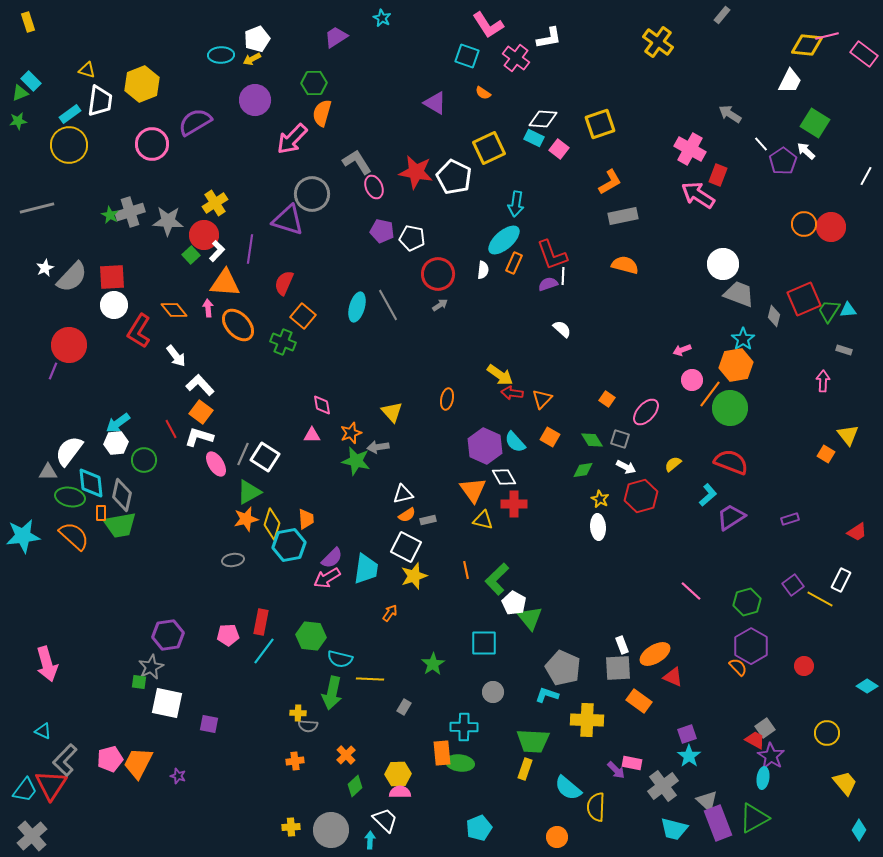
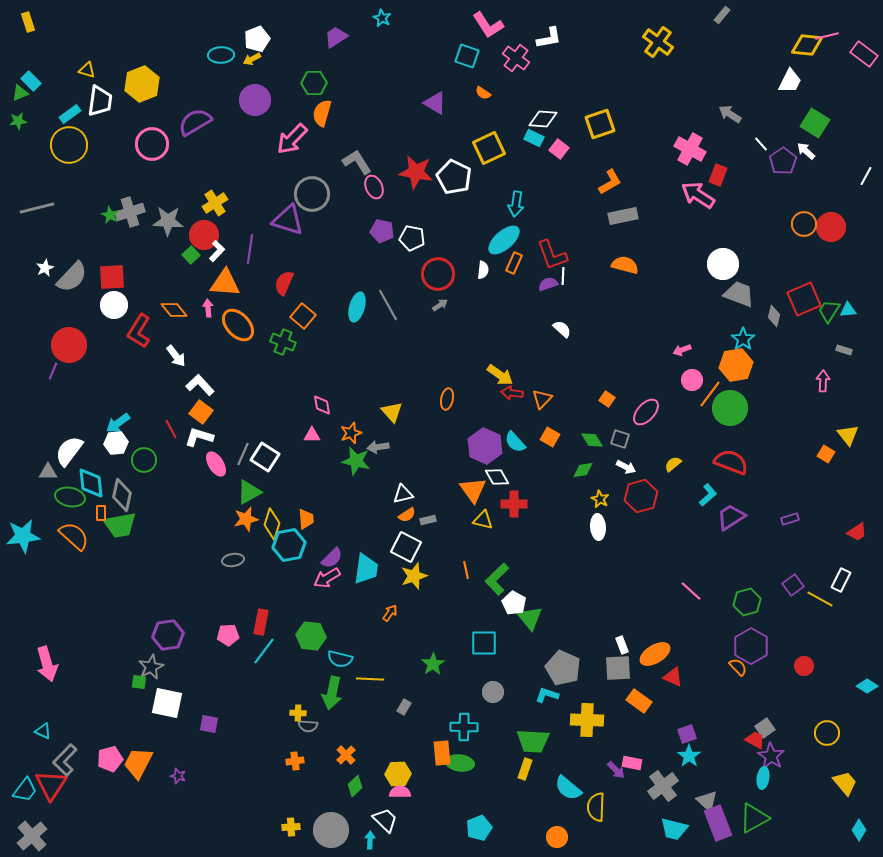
white diamond at (504, 477): moved 7 px left
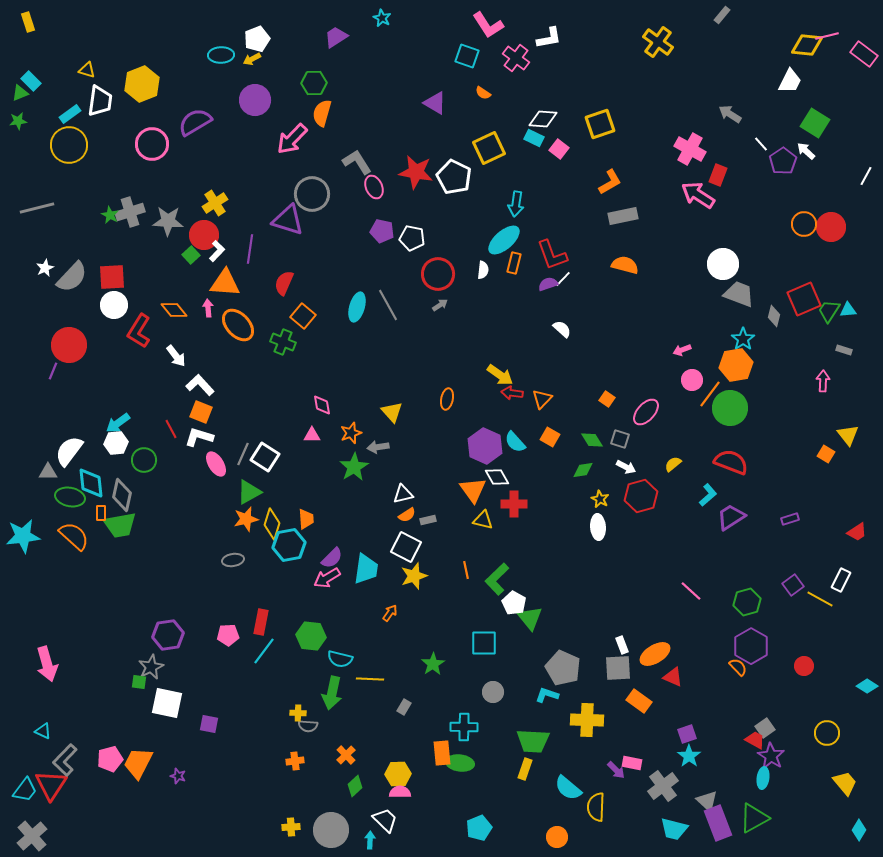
orange rectangle at (514, 263): rotated 10 degrees counterclockwise
white line at (563, 276): moved 3 px down; rotated 42 degrees clockwise
orange square at (201, 412): rotated 15 degrees counterclockwise
green star at (356, 461): moved 2 px left, 6 px down; rotated 28 degrees clockwise
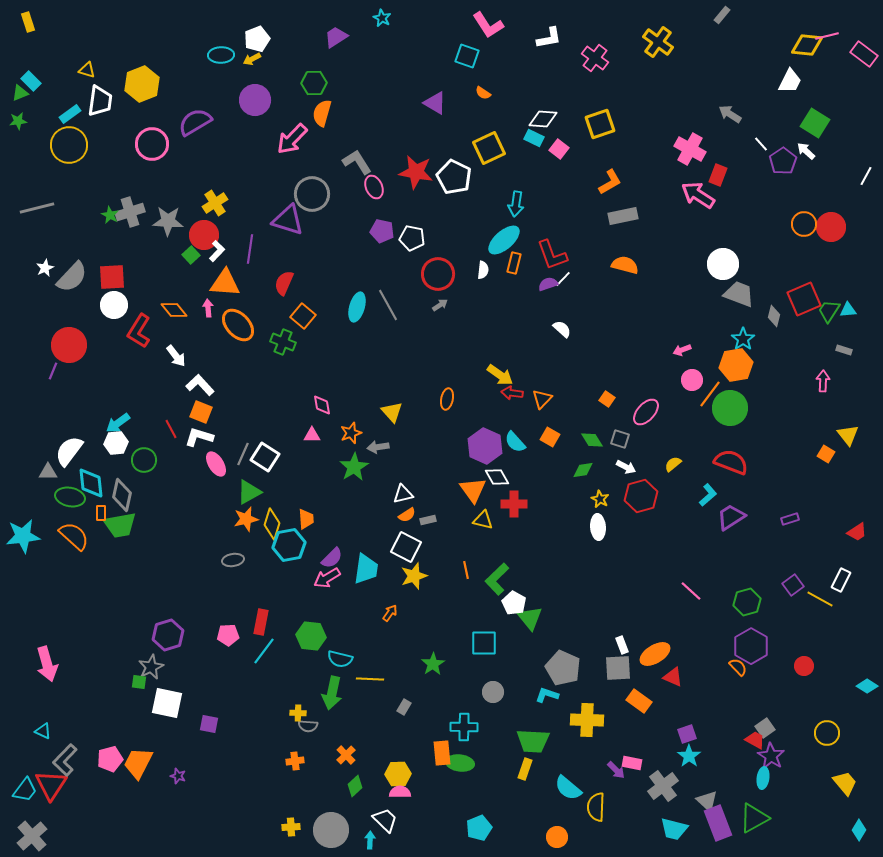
pink cross at (516, 58): moved 79 px right
purple hexagon at (168, 635): rotated 8 degrees counterclockwise
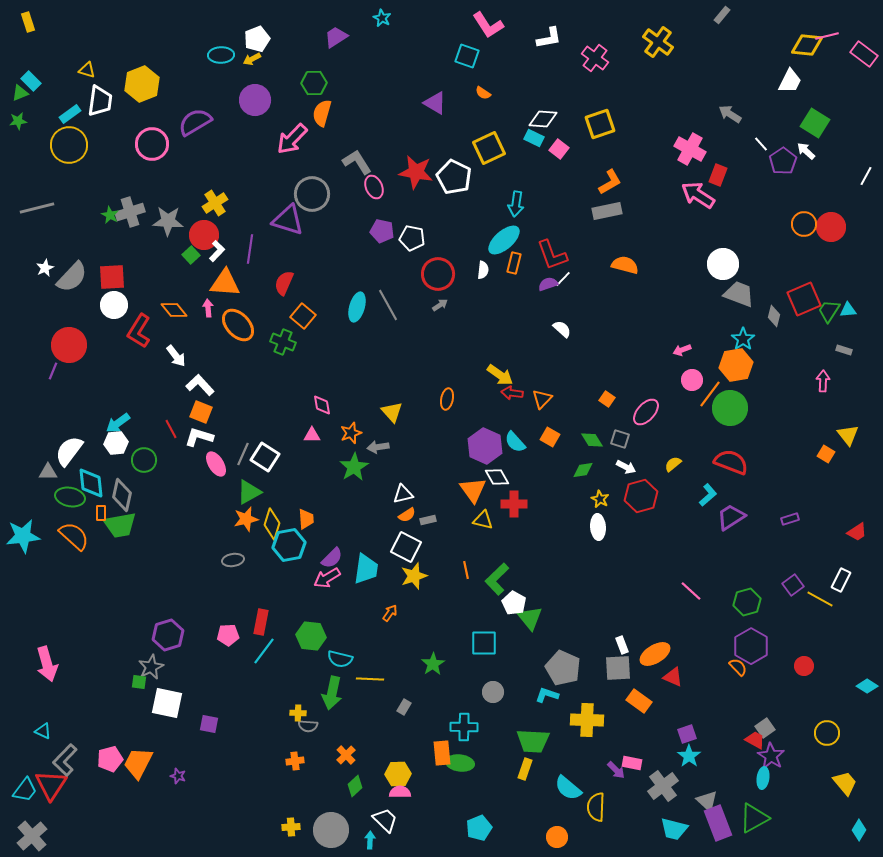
gray rectangle at (623, 216): moved 16 px left, 5 px up
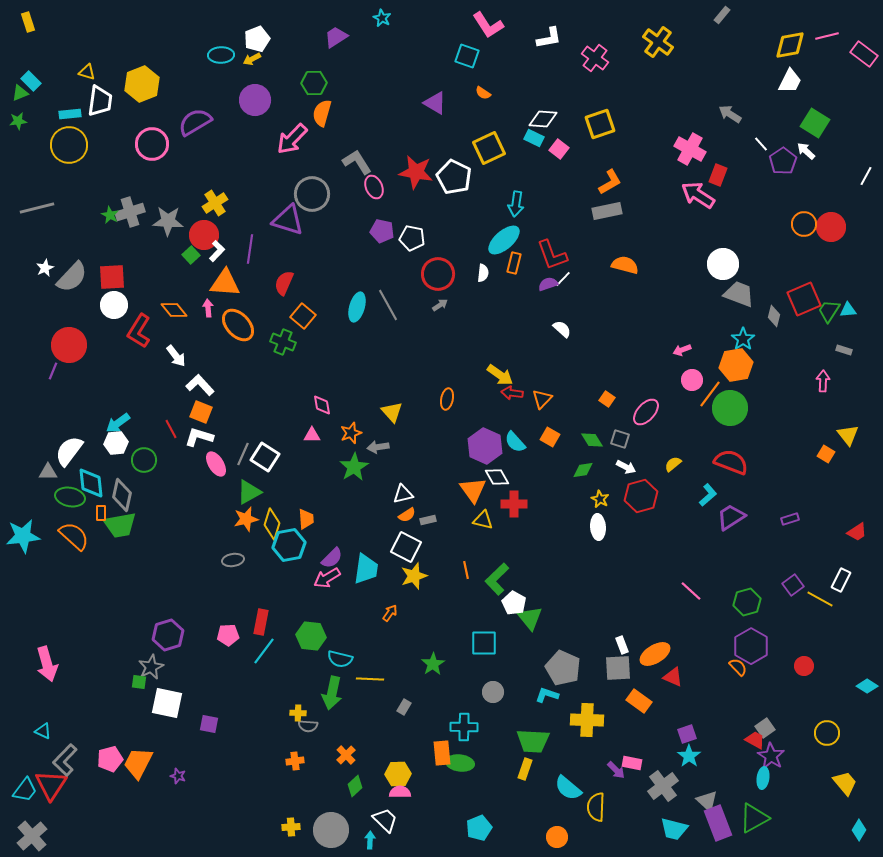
yellow diamond at (807, 45): moved 17 px left; rotated 16 degrees counterclockwise
yellow triangle at (87, 70): moved 2 px down
cyan rectangle at (70, 114): rotated 30 degrees clockwise
white semicircle at (483, 270): moved 3 px down
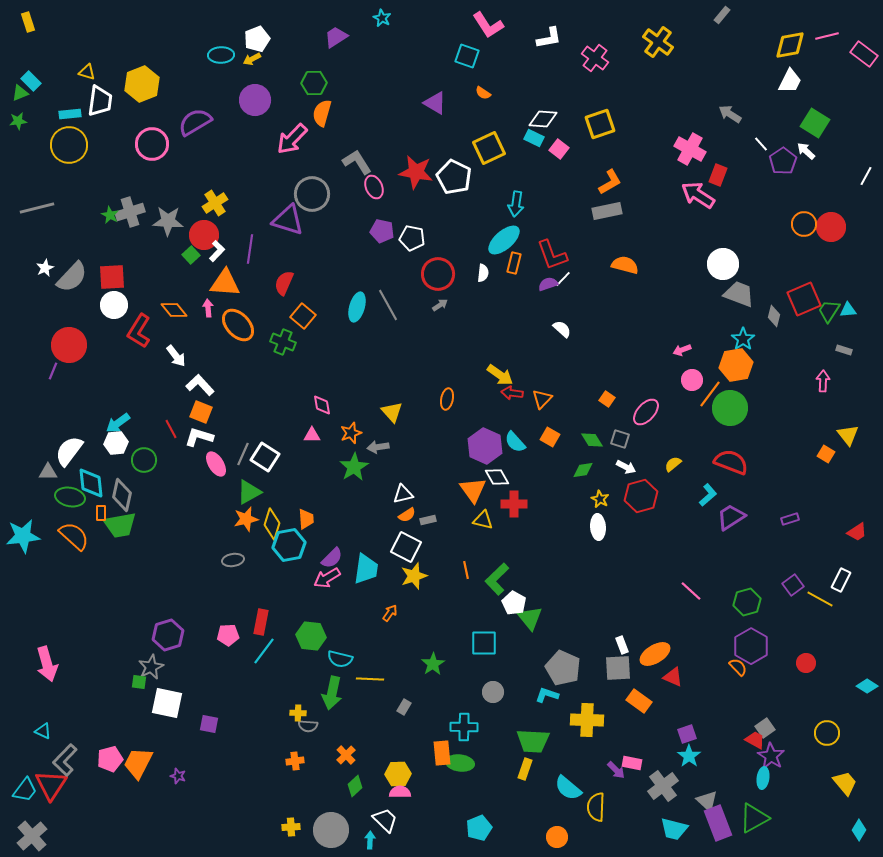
red circle at (804, 666): moved 2 px right, 3 px up
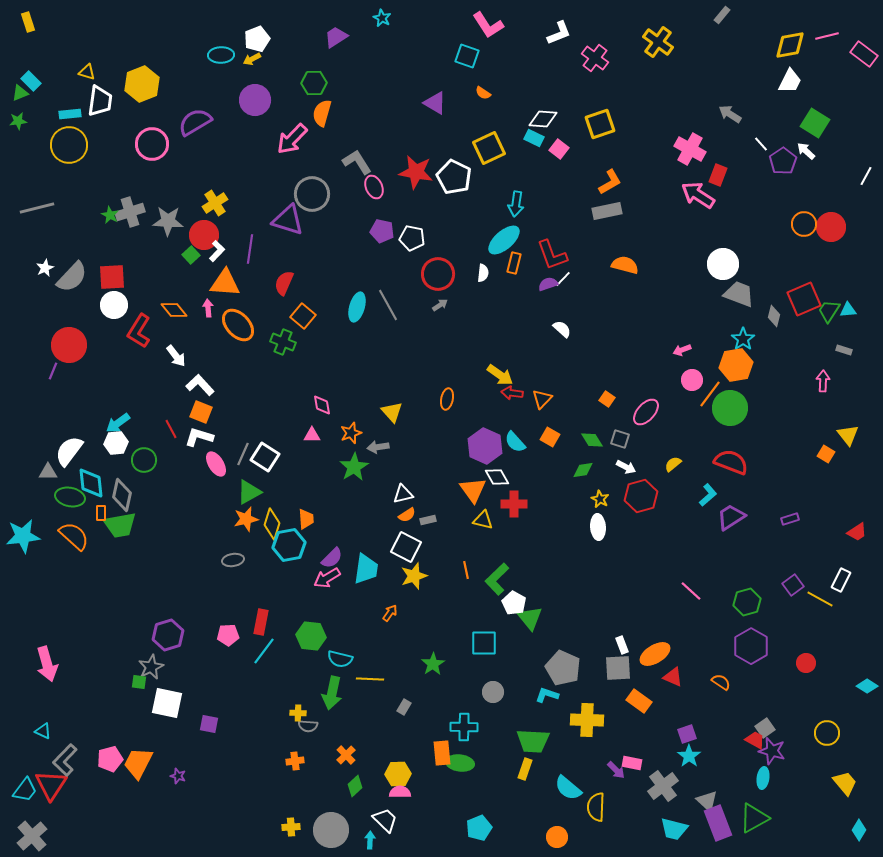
white L-shape at (549, 38): moved 10 px right, 5 px up; rotated 12 degrees counterclockwise
orange semicircle at (738, 667): moved 17 px left, 15 px down; rotated 12 degrees counterclockwise
purple star at (771, 756): moved 1 px right, 5 px up; rotated 16 degrees counterclockwise
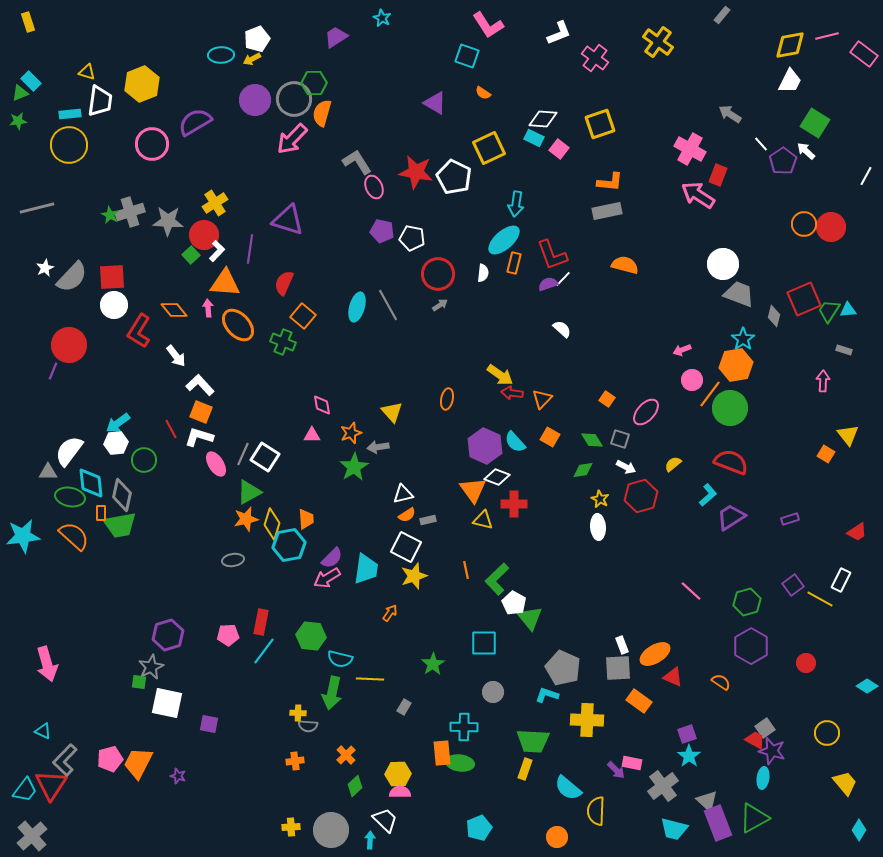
orange L-shape at (610, 182): rotated 36 degrees clockwise
gray circle at (312, 194): moved 18 px left, 95 px up
white diamond at (497, 477): rotated 40 degrees counterclockwise
yellow semicircle at (596, 807): moved 4 px down
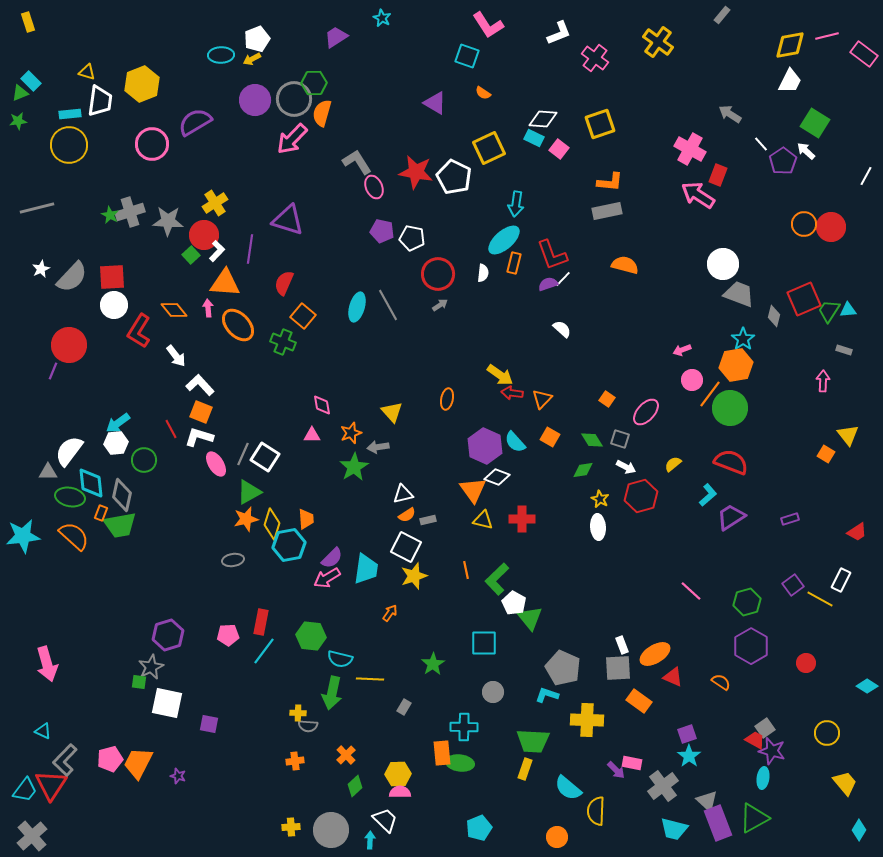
white star at (45, 268): moved 4 px left, 1 px down
red cross at (514, 504): moved 8 px right, 15 px down
orange rectangle at (101, 513): rotated 21 degrees clockwise
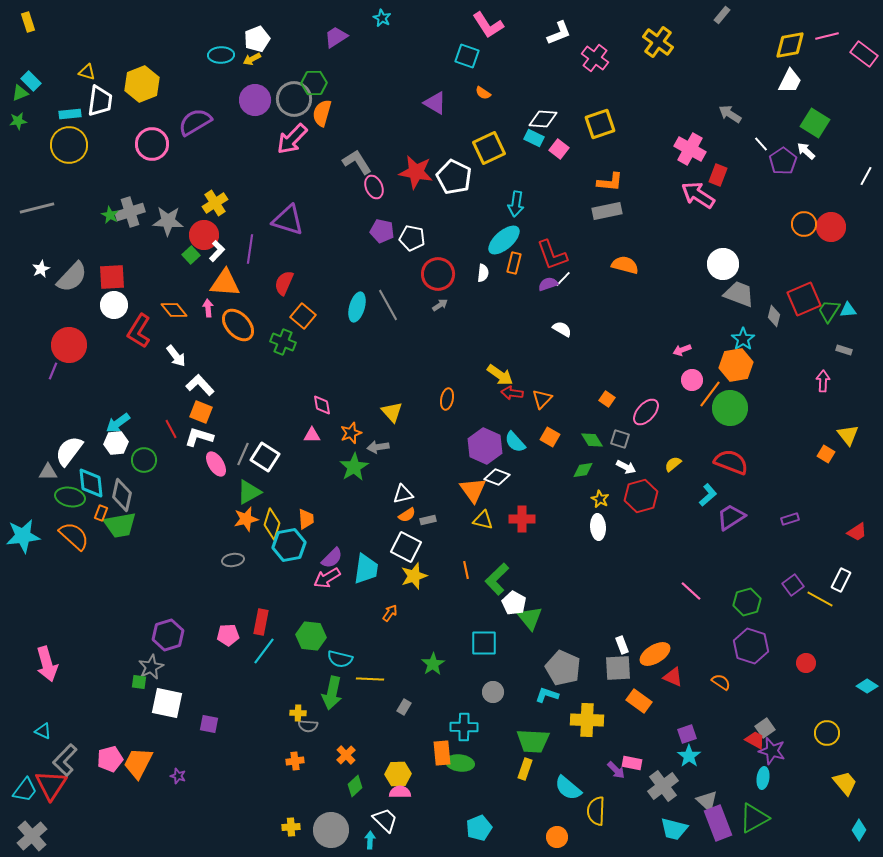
white semicircle at (562, 329): rotated 12 degrees counterclockwise
purple hexagon at (751, 646): rotated 12 degrees counterclockwise
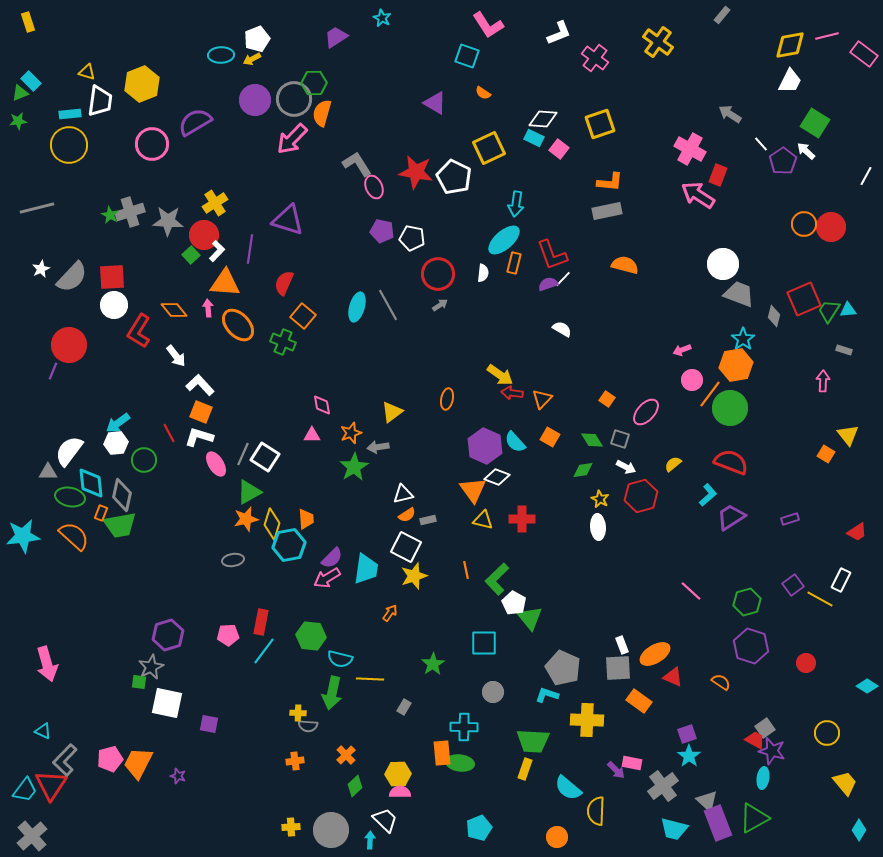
gray L-shape at (357, 162): moved 2 px down
yellow triangle at (392, 412): rotated 35 degrees clockwise
red line at (171, 429): moved 2 px left, 4 px down
